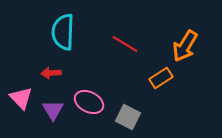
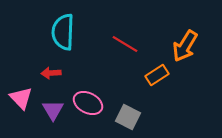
orange rectangle: moved 4 px left, 3 px up
pink ellipse: moved 1 px left, 1 px down
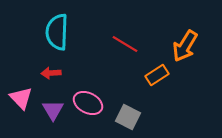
cyan semicircle: moved 6 px left
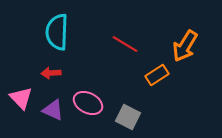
purple triangle: rotated 35 degrees counterclockwise
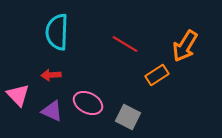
red arrow: moved 2 px down
pink triangle: moved 3 px left, 3 px up
purple triangle: moved 1 px left, 1 px down
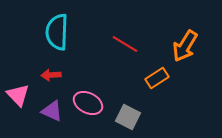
orange rectangle: moved 3 px down
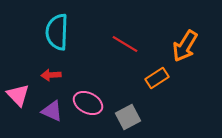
gray square: rotated 35 degrees clockwise
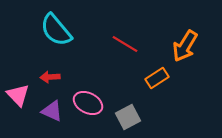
cyan semicircle: moved 1 px left, 2 px up; rotated 42 degrees counterclockwise
red arrow: moved 1 px left, 2 px down
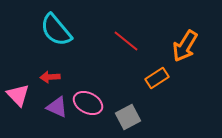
red line: moved 1 px right, 3 px up; rotated 8 degrees clockwise
purple triangle: moved 5 px right, 4 px up
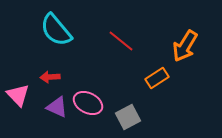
red line: moved 5 px left
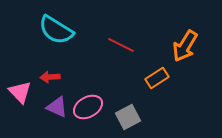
cyan semicircle: rotated 18 degrees counterclockwise
red line: moved 4 px down; rotated 12 degrees counterclockwise
pink triangle: moved 2 px right, 3 px up
pink ellipse: moved 4 px down; rotated 56 degrees counterclockwise
